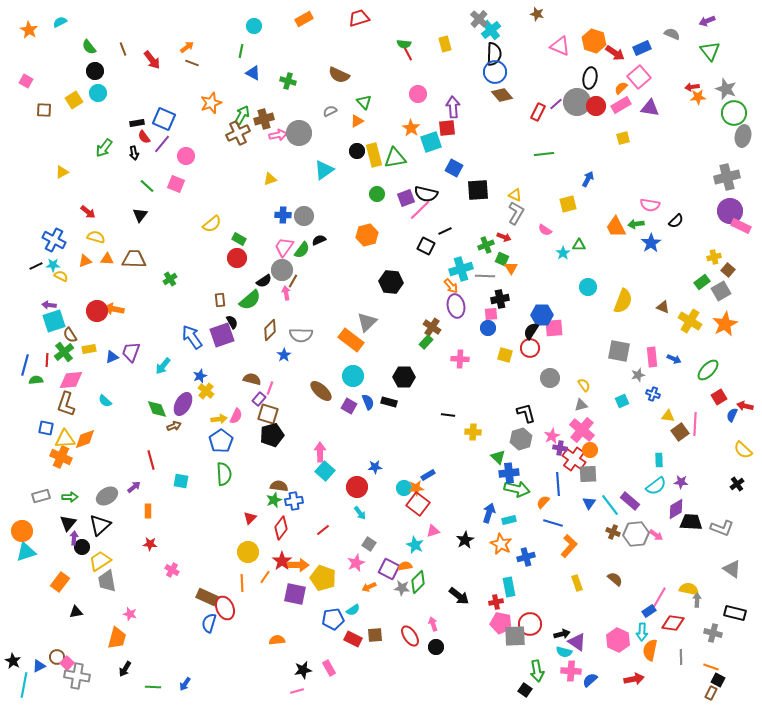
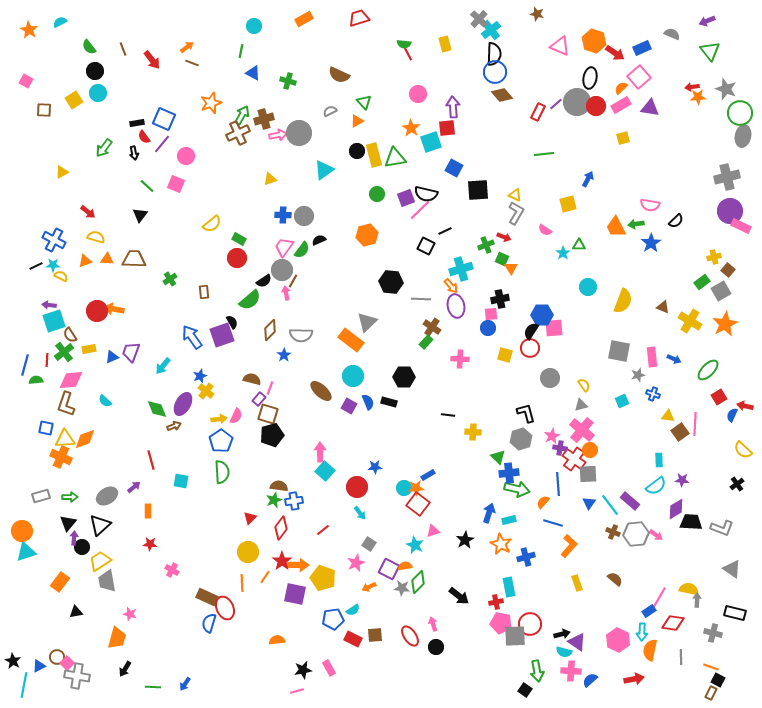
green circle at (734, 113): moved 6 px right
gray line at (485, 276): moved 64 px left, 23 px down
brown rectangle at (220, 300): moved 16 px left, 8 px up
green semicircle at (224, 474): moved 2 px left, 2 px up
purple star at (681, 482): moved 1 px right, 2 px up
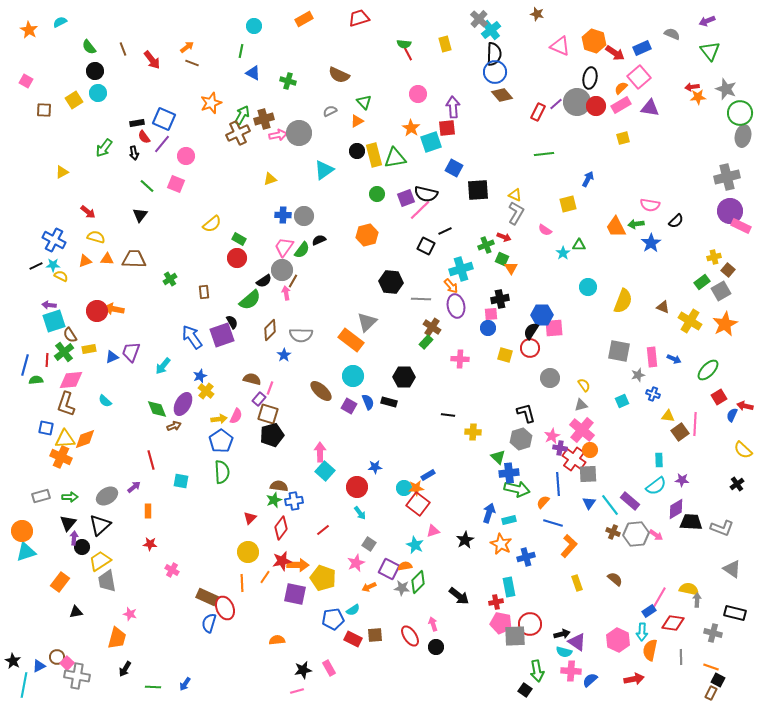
red star at (282, 561): rotated 24 degrees clockwise
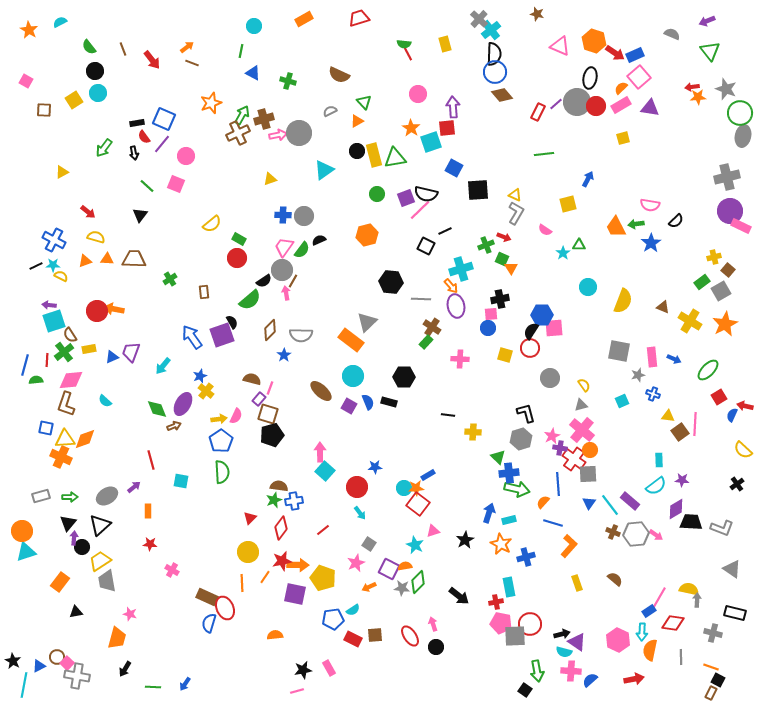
blue rectangle at (642, 48): moved 7 px left, 7 px down
orange semicircle at (277, 640): moved 2 px left, 5 px up
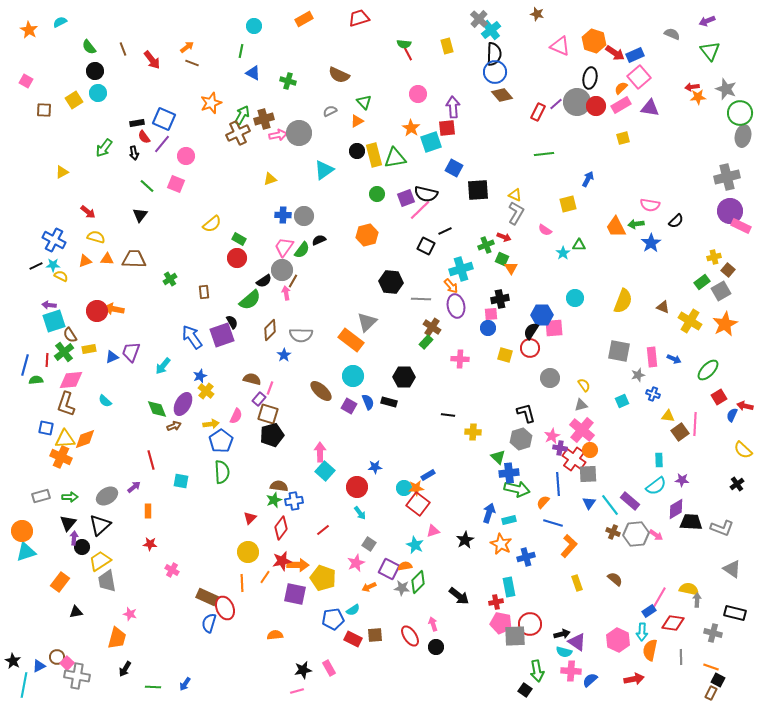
yellow rectangle at (445, 44): moved 2 px right, 2 px down
cyan circle at (588, 287): moved 13 px left, 11 px down
yellow arrow at (219, 419): moved 8 px left, 5 px down
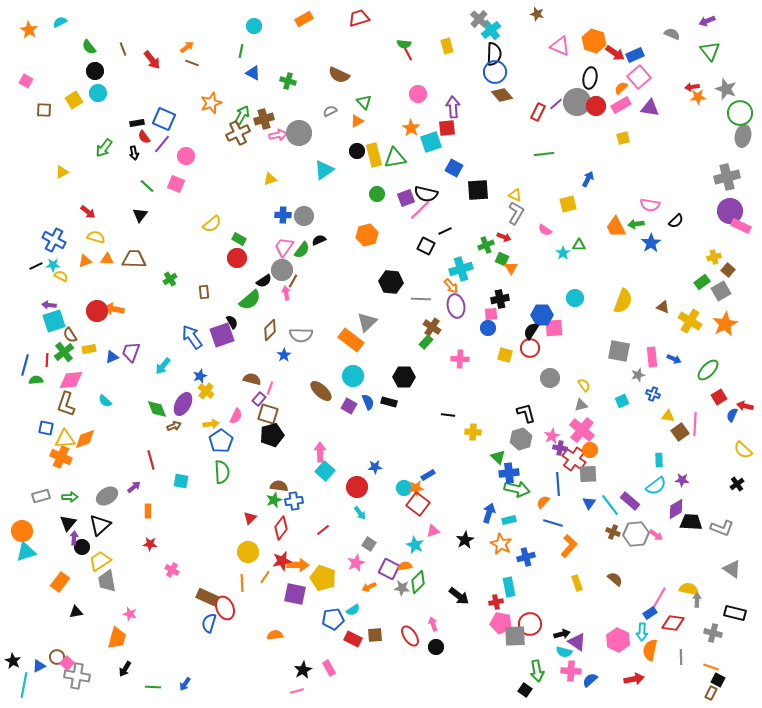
blue rectangle at (649, 611): moved 1 px right, 2 px down
black star at (303, 670): rotated 18 degrees counterclockwise
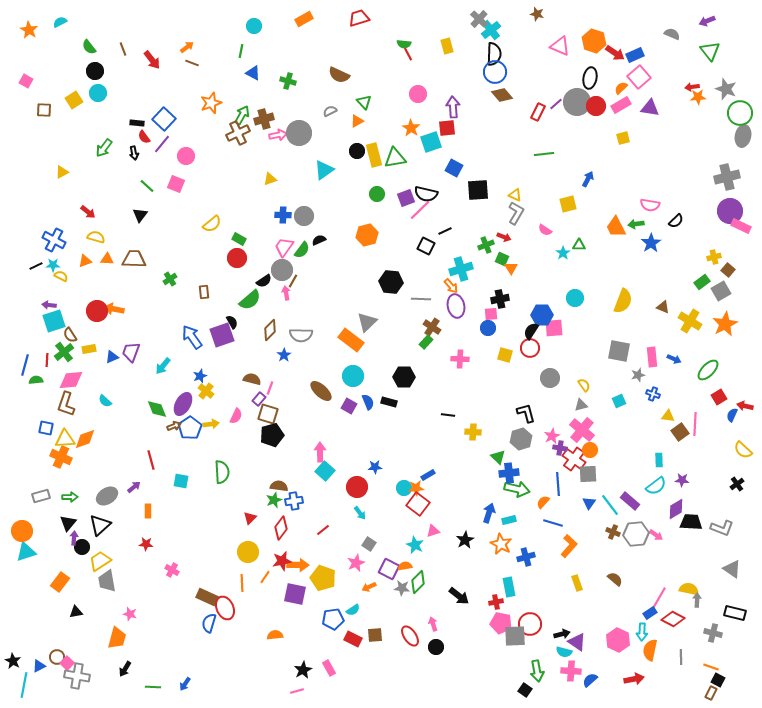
blue square at (164, 119): rotated 20 degrees clockwise
black rectangle at (137, 123): rotated 16 degrees clockwise
cyan square at (622, 401): moved 3 px left
blue pentagon at (221, 441): moved 31 px left, 13 px up
red star at (150, 544): moved 4 px left
red diamond at (673, 623): moved 4 px up; rotated 20 degrees clockwise
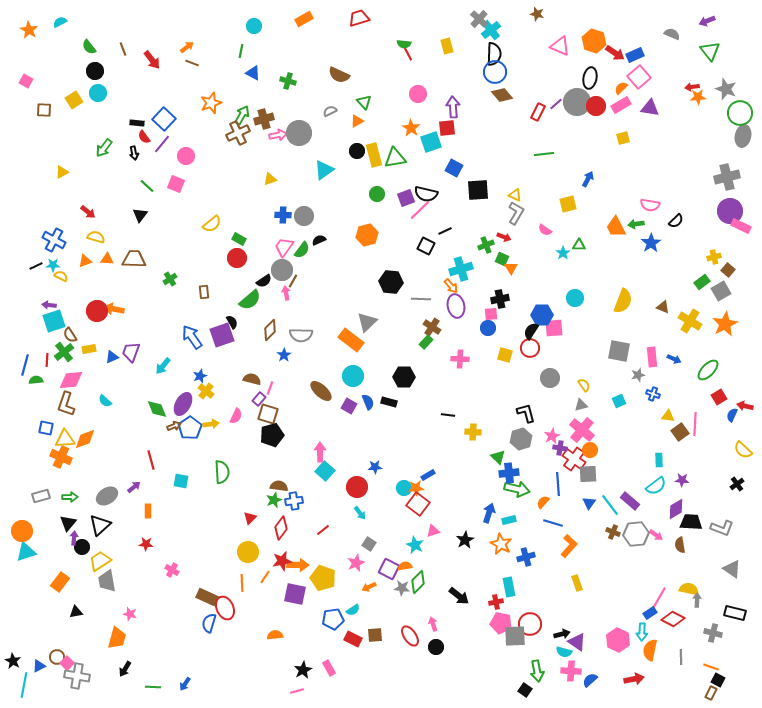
brown semicircle at (615, 579): moved 65 px right, 34 px up; rotated 140 degrees counterclockwise
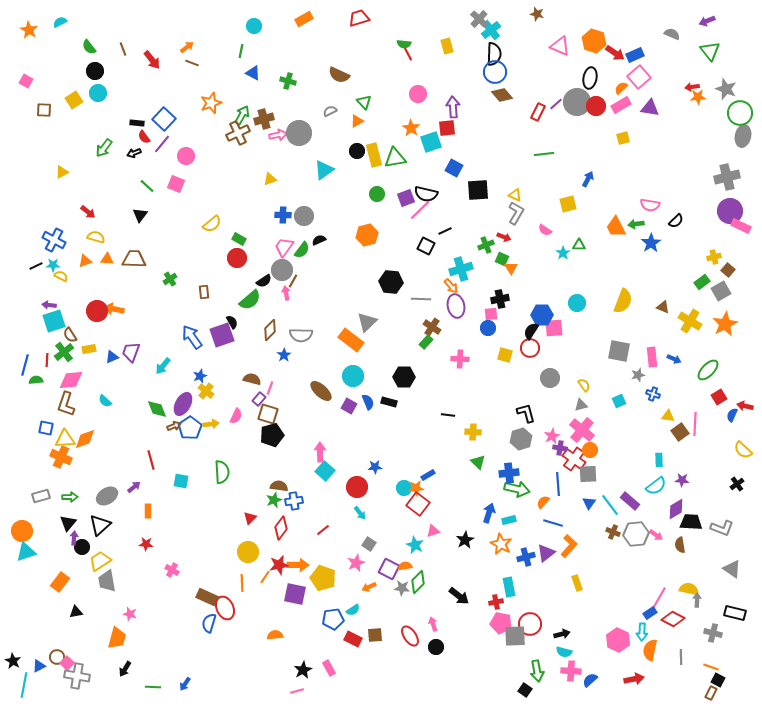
black arrow at (134, 153): rotated 80 degrees clockwise
cyan circle at (575, 298): moved 2 px right, 5 px down
green triangle at (498, 457): moved 20 px left, 5 px down
red star at (282, 561): moved 3 px left, 4 px down
purple triangle at (577, 642): moved 31 px left, 89 px up; rotated 48 degrees clockwise
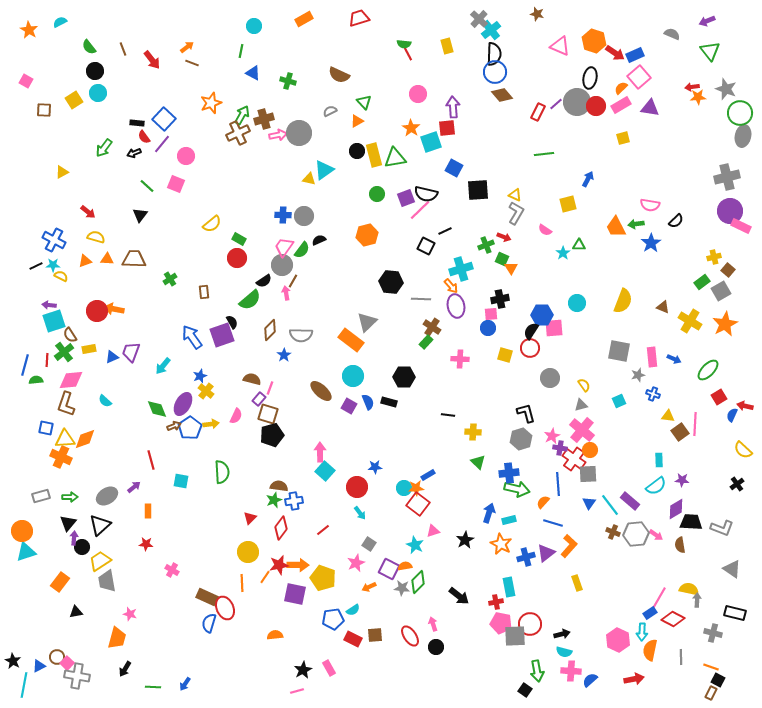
yellow triangle at (270, 179): moved 39 px right; rotated 32 degrees clockwise
gray circle at (282, 270): moved 5 px up
